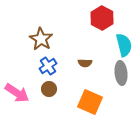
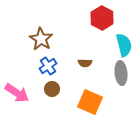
brown circle: moved 3 px right
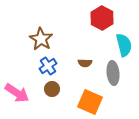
gray ellipse: moved 8 px left
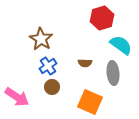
red hexagon: rotated 15 degrees clockwise
cyan semicircle: moved 3 px left; rotated 40 degrees counterclockwise
brown circle: moved 2 px up
pink arrow: moved 4 px down
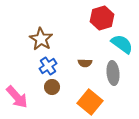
cyan semicircle: moved 1 px right, 1 px up
pink arrow: rotated 15 degrees clockwise
orange square: rotated 15 degrees clockwise
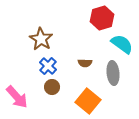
blue cross: rotated 12 degrees counterclockwise
orange square: moved 2 px left, 1 px up
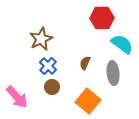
red hexagon: rotated 15 degrees clockwise
brown star: rotated 15 degrees clockwise
brown semicircle: rotated 112 degrees clockwise
